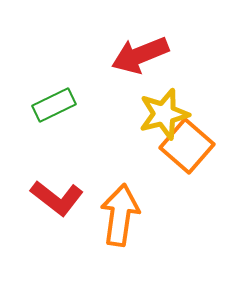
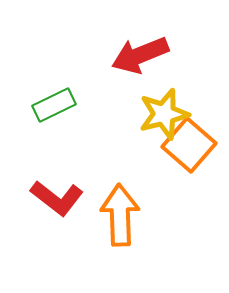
orange square: moved 2 px right, 1 px up
orange arrow: rotated 10 degrees counterclockwise
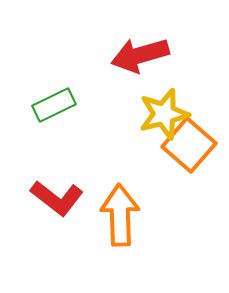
red arrow: rotated 6 degrees clockwise
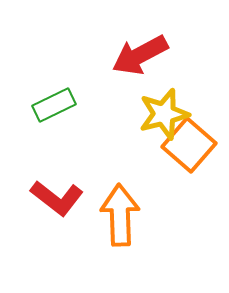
red arrow: rotated 12 degrees counterclockwise
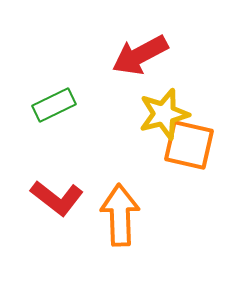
orange square: rotated 28 degrees counterclockwise
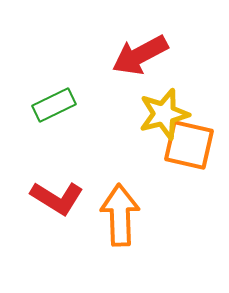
red L-shape: rotated 6 degrees counterclockwise
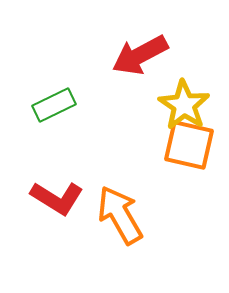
yellow star: moved 20 px right, 9 px up; rotated 24 degrees counterclockwise
orange arrow: rotated 28 degrees counterclockwise
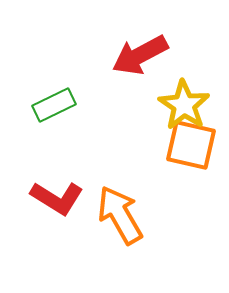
orange square: moved 2 px right
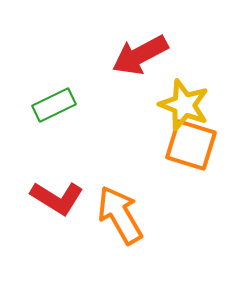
yellow star: rotated 12 degrees counterclockwise
orange square: rotated 4 degrees clockwise
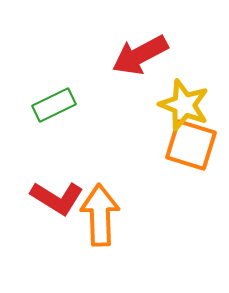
orange arrow: moved 20 px left; rotated 28 degrees clockwise
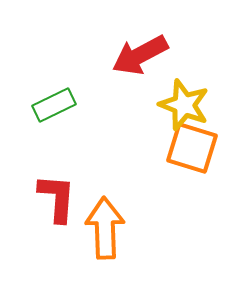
orange square: moved 1 px right, 3 px down
red L-shape: rotated 118 degrees counterclockwise
orange arrow: moved 5 px right, 13 px down
